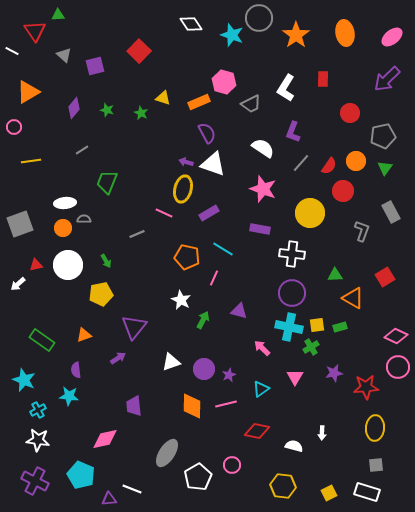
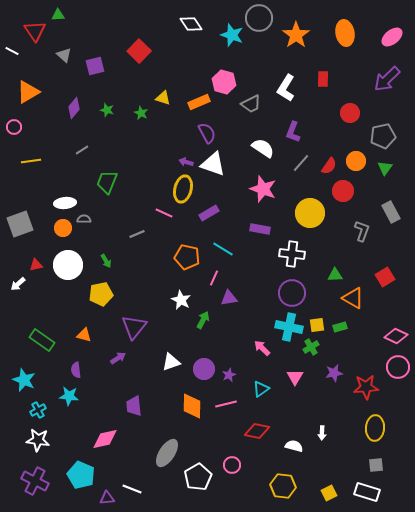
purple triangle at (239, 311): moved 10 px left, 13 px up; rotated 24 degrees counterclockwise
orange triangle at (84, 335): rotated 35 degrees clockwise
purple triangle at (109, 499): moved 2 px left, 1 px up
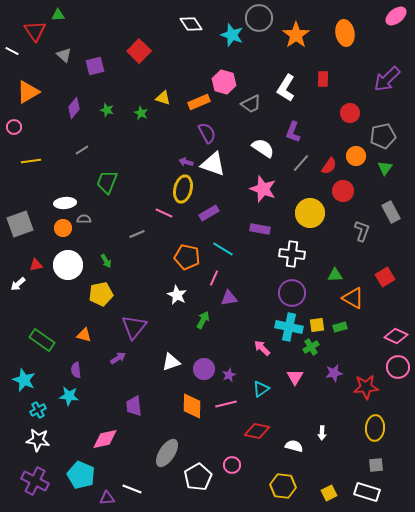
pink ellipse at (392, 37): moved 4 px right, 21 px up
orange circle at (356, 161): moved 5 px up
white star at (181, 300): moved 4 px left, 5 px up
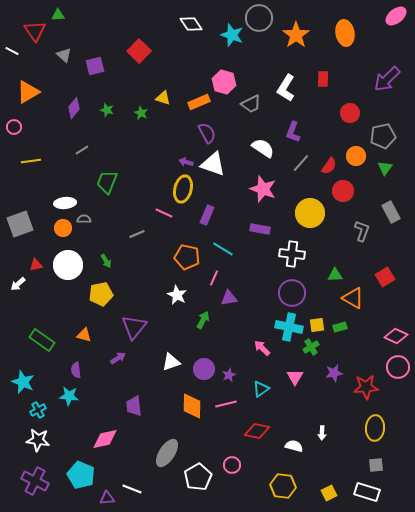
purple rectangle at (209, 213): moved 2 px left, 2 px down; rotated 36 degrees counterclockwise
cyan star at (24, 380): moved 1 px left, 2 px down
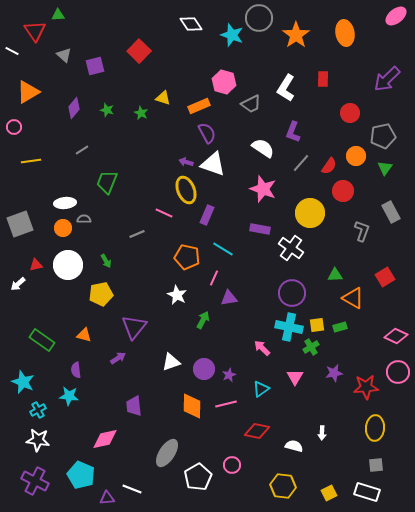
orange rectangle at (199, 102): moved 4 px down
yellow ellipse at (183, 189): moved 3 px right, 1 px down; rotated 36 degrees counterclockwise
white cross at (292, 254): moved 1 px left, 6 px up; rotated 30 degrees clockwise
pink circle at (398, 367): moved 5 px down
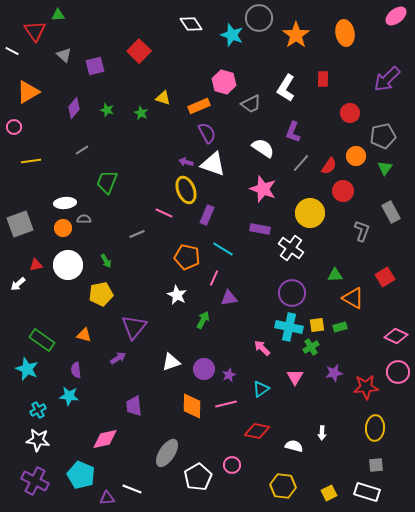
cyan star at (23, 382): moved 4 px right, 13 px up
